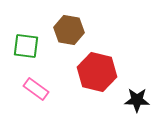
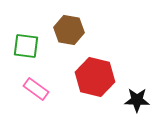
red hexagon: moved 2 px left, 5 px down
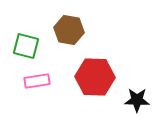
green square: rotated 8 degrees clockwise
red hexagon: rotated 12 degrees counterclockwise
pink rectangle: moved 1 px right, 8 px up; rotated 45 degrees counterclockwise
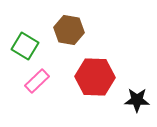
green square: moved 1 px left; rotated 16 degrees clockwise
pink rectangle: rotated 35 degrees counterclockwise
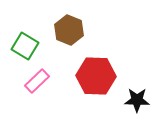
brown hexagon: rotated 12 degrees clockwise
red hexagon: moved 1 px right, 1 px up
